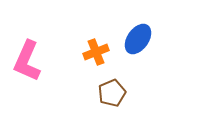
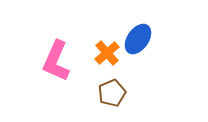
orange cross: moved 11 px right, 1 px down; rotated 20 degrees counterclockwise
pink L-shape: moved 29 px right
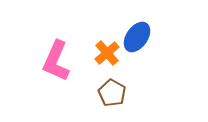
blue ellipse: moved 1 px left, 2 px up
brown pentagon: rotated 20 degrees counterclockwise
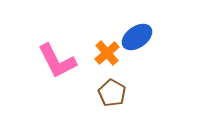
blue ellipse: rotated 20 degrees clockwise
pink L-shape: moved 1 px right; rotated 51 degrees counterclockwise
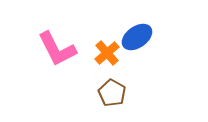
pink L-shape: moved 12 px up
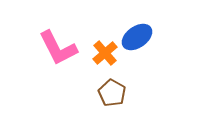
pink L-shape: moved 1 px right, 1 px up
orange cross: moved 2 px left
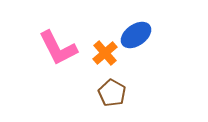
blue ellipse: moved 1 px left, 2 px up
